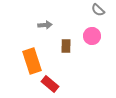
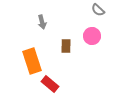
gray arrow: moved 3 px left, 3 px up; rotated 80 degrees clockwise
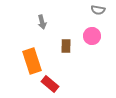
gray semicircle: rotated 32 degrees counterclockwise
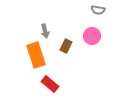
gray arrow: moved 3 px right, 9 px down
brown rectangle: rotated 24 degrees clockwise
orange rectangle: moved 4 px right, 6 px up
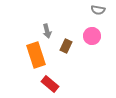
gray arrow: moved 2 px right
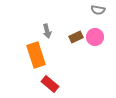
pink circle: moved 3 px right, 1 px down
brown rectangle: moved 10 px right, 9 px up; rotated 40 degrees clockwise
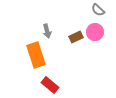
gray semicircle: rotated 32 degrees clockwise
pink circle: moved 5 px up
red rectangle: moved 1 px down
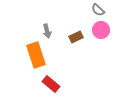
pink circle: moved 6 px right, 2 px up
red rectangle: moved 1 px right, 1 px up
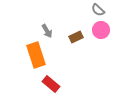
gray arrow: rotated 16 degrees counterclockwise
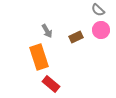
orange rectangle: moved 3 px right, 2 px down
